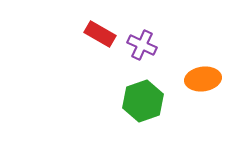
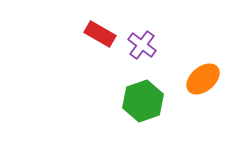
purple cross: rotated 12 degrees clockwise
orange ellipse: rotated 32 degrees counterclockwise
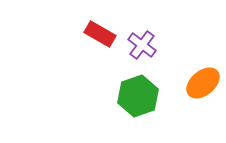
orange ellipse: moved 4 px down
green hexagon: moved 5 px left, 5 px up
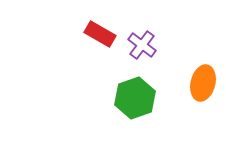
orange ellipse: rotated 36 degrees counterclockwise
green hexagon: moved 3 px left, 2 px down
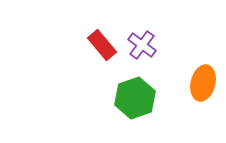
red rectangle: moved 2 px right, 11 px down; rotated 20 degrees clockwise
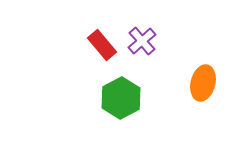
purple cross: moved 4 px up; rotated 12 degrees clockwise
green hexagon: moved 14 px left; rotated 9 degrees counterclockwise
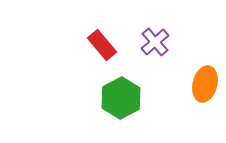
purple cross: moved 13 px right, 1 px down
orange ellipse: moved 2 px right, 1 px down
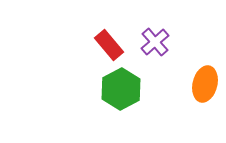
red rectangle: moved 7 px right
green hexagon: moved 9 px up
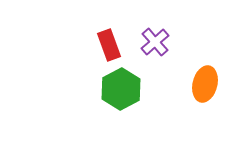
red rectangle: rotated 20 degrees clockwise
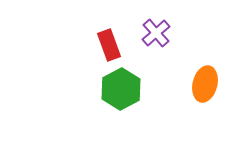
purple cross: moved 1 px right, 9 px up
